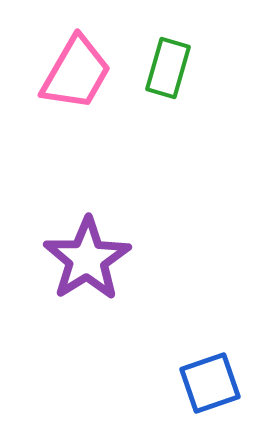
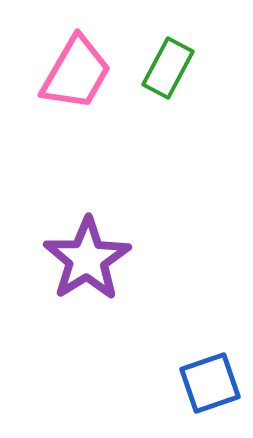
green rectangle: rotated 12 degrees clockwise
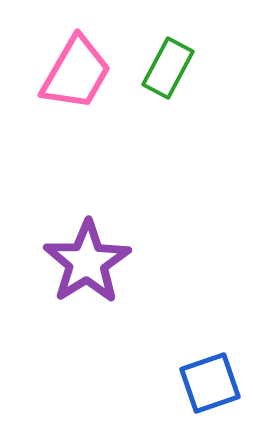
purple star: moved 3 px down
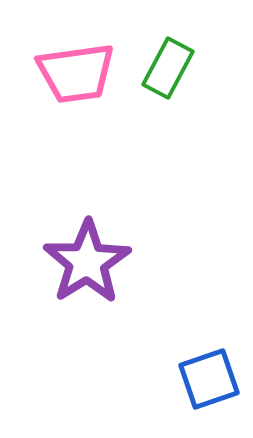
pink trapezoid: rotated 52 degrees clockwise
blue square: moved 1 px left, 4 px up
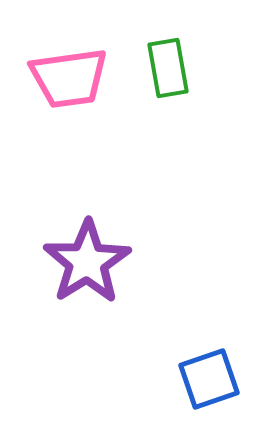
green rectangle: rotated 38 degrees counterclockwise
pink trapezoid: moved 7 px left, 5 px down
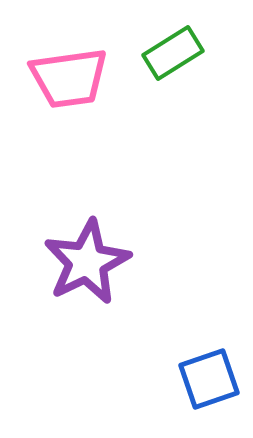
green rectangle: moved 5 px right, 15 px up; rotated 68 degrees clockwise
purple star: rotated 6 degrees clockwise
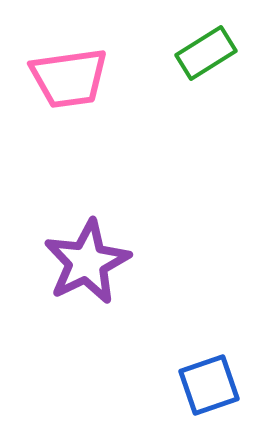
green rectangle: moved 33 px right
blue square: moved 6 px down
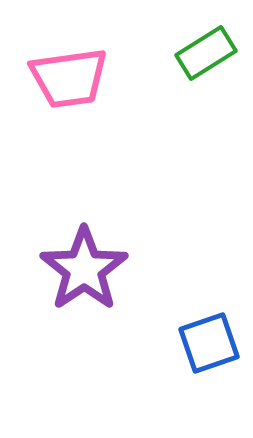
purple star: moved 3 px left, 7 px down; rotated 8 degrees counterclockwise
blue square: moved 42 px up
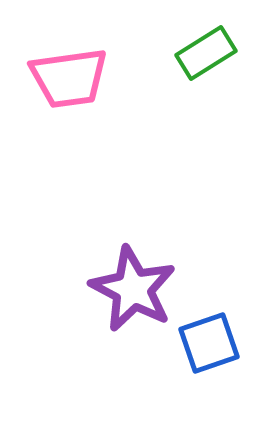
purple star: moved 49 px right, 20 px down; rotated 10 degrees counterclockwise
